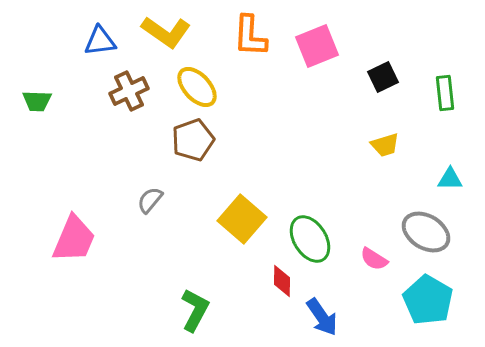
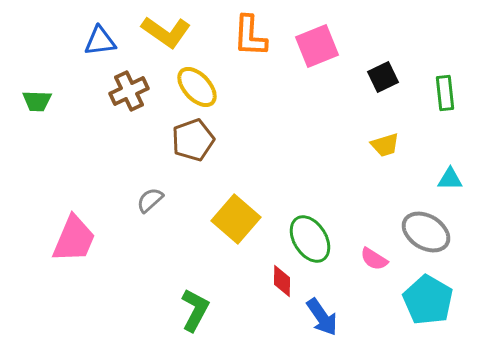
gray semicircle: rotated 8 degrees clockwise
yellow square: moved 6 px left
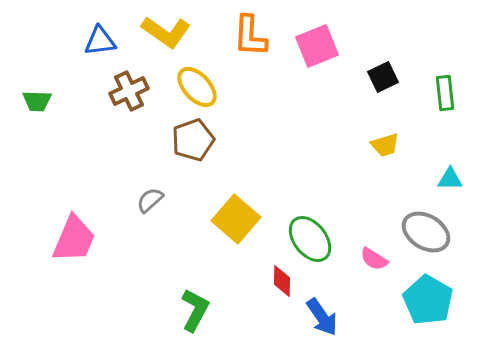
green ellipse: rotated 6 degrees counterclockwise
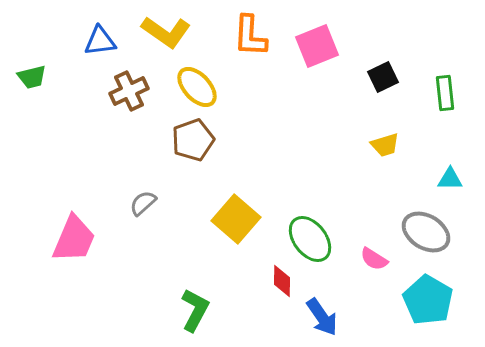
green trapezoid: moved 5 px left, 24 px up; rotated 16 degrees counterclockwise
gray semicircle: moved 7 px left, 3 px down
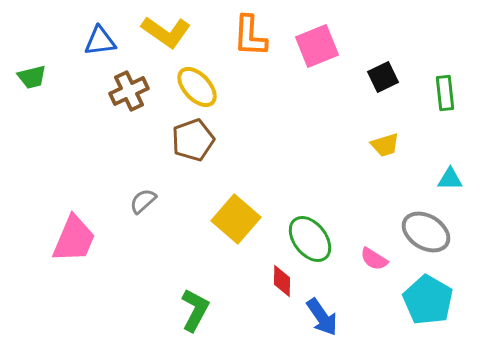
gray semicircle: moved 2 px up
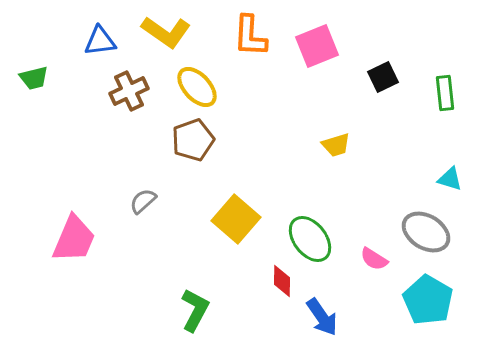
green trapezoid: moved 2 px right, 1 px down
yellow trapezoid: moved 49 px left
cyan triangle: rotated 16 degrees clockwise
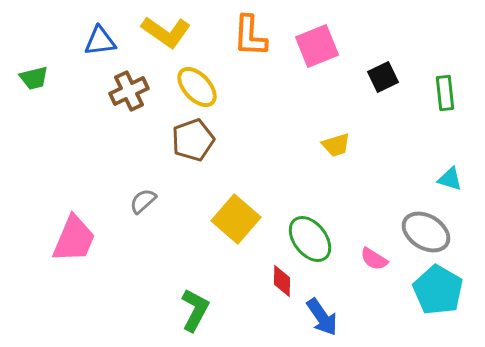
cyan pentagon: moved 10 px right, 10 px up
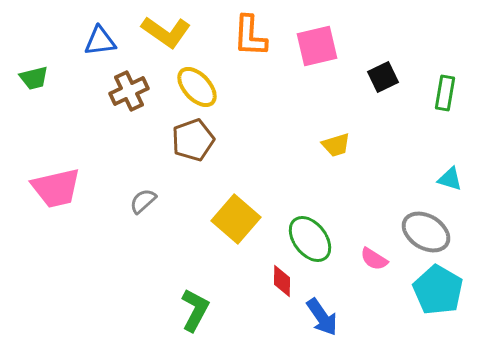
pink square: rotated 9 degrees clockwise
green rectangle: rotated 16 degrees clockwise
pink trapezoid: moved 18 px left, 51 px up; rotated 54 degrees clockwise
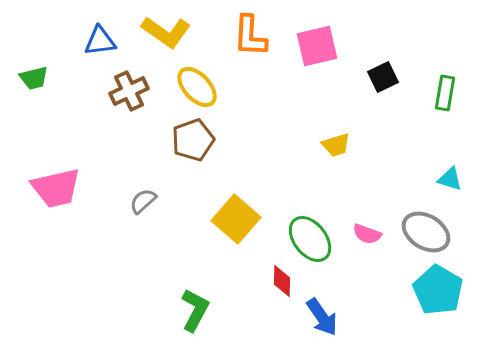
pink semicircle: moved 7 px left, 25 px up; rotated 12 degrees counterclockwise
